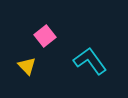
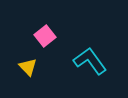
yellow triangle: moved 1 px right, 1 px down
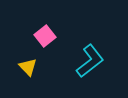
cyan L-shape: rotated 88 degrees clockwise
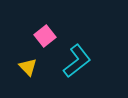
cyan L-shape: moved 13 px left
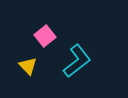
yellow triangle: moved 1 px up
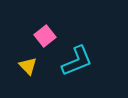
cyan L-shape: rotated 16 degrees clockwise
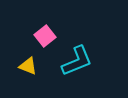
yellow triangle: rotated 24 degrees counterclockwise
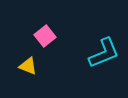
cyan L-shape: moved 27 px right, 8 px up
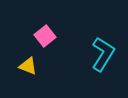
cyan L-shape: moved 1 px left, 1 px down; rotated 36 degrees counterclockwise
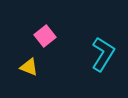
yellow triangle: moved 1 px right, 1 px down
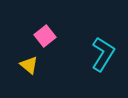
yellow triangle: moved 2 px up; rotated 18 degrees clockwise
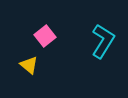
cyan L-shape: moved 13 px up
